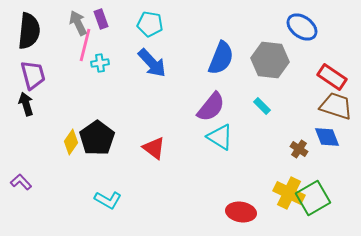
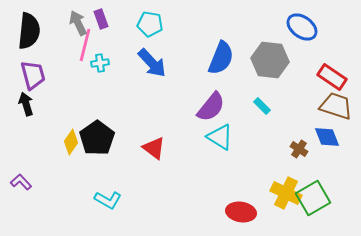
yellow cross: moved 3 px left
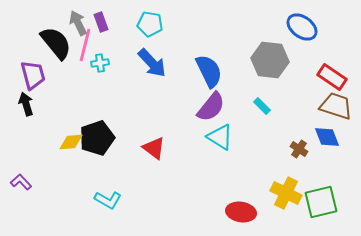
purple rectangle: moved 3 px down
black semicircle: moved 27 px right, 12 px down; rotated 45 degrees counterclockwise
blue semicircle: moved 12 px left, 13 px down; rotated 48 degrees counterclockwise
black pentagon: rotated 16 degrees clockwise
yellow diamond: rotated 50 degrees clockwise
green square: moved 8 px right, 4 px down; rotated 16 degrees clockwise
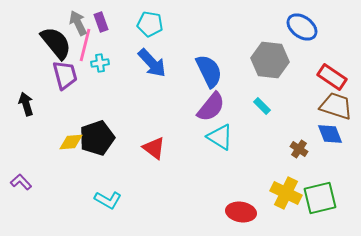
purple trapezoid: moved 32 px right
blue diamond: moved 3 px right, 3 px up
green square: moved 1 px left, 4 px up
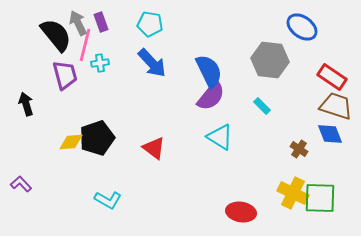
black semicircle: moved 8 px up
purple semicircle: moved 11 px up
purple L-shape: moved 2 px down
yellow cross: moved 7 px right
green square: rotated 16 degrees clockwise
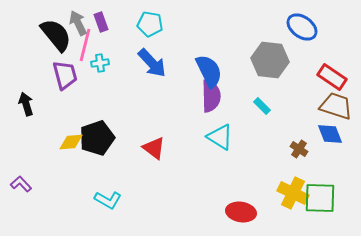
purple semicircle: rotated 40 degrees counterclockwise
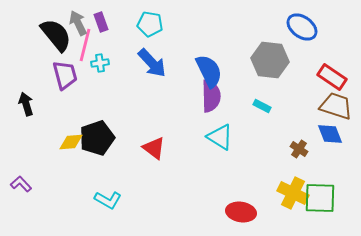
cyan rectangle: rotated 18 degrees counterclockwise
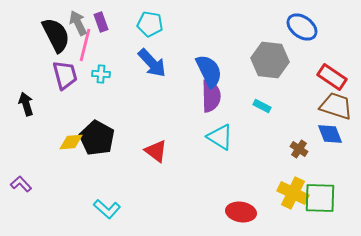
black semicircle: rotated 12 degrees clockwise
cyan cross: moved 1 px right, 11 px down; rotated 12 degrees clockwise
black pentagon: rotated 24 degrees counterclockwise
red triangle: moved 2 px right, 3 px down
cyan L-shape: moved 1 px left, 9 px down; rotated 12 degrees clockwise
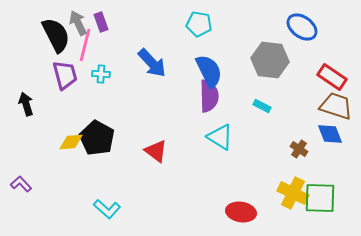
cyan pentagon: moved 49 px right
purple semicircle: moved 2 px left
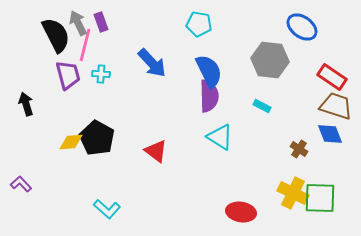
purple trapezoid: moved 3 px right
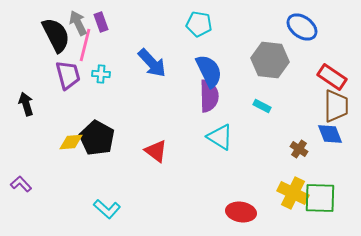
brown trapezoid: rotated 72 degrees clockwise
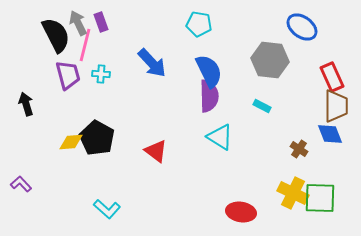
red rectangle: rotated 32 degrees clockwise
